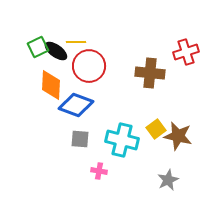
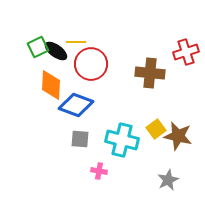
red circle: moved 2 px right, 2 px up
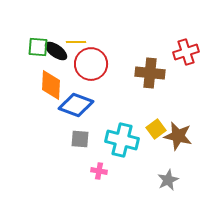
green square: rotated 30 degrees clockwise
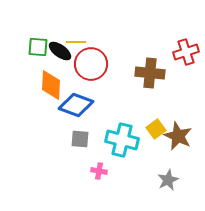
black ellipse: moved 4 px right
brown star: rotated 12 degrees clockwise
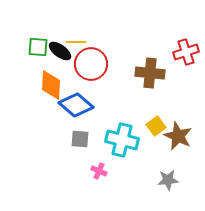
blue diamond: rotated 20 degrees clockwise
yellow square: moved 3 px up
pink cross: rotated 14 degrees clockwise
gray star: rotated 20 degrees clockwise
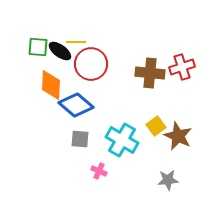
red cross: moved 4 px left, 15 px down
cyan cross: rotated 16 degrees clockwise
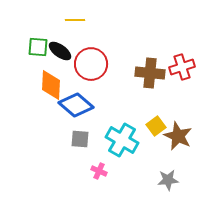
yellow line: moved 1 px left, 22 px up
